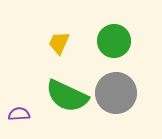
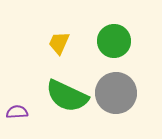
purple semicircle: moved 2 px left, 2 px up
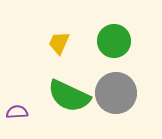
green semicircle: moved 2 px right
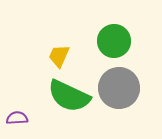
yellow trapezoid: moved 13 px down
gray circle: moved 3 px right, 5 px up
purple semicircle: moved 6 px down
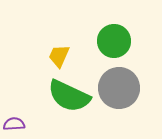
purple semicircle: moved 3 px left, 6 px down
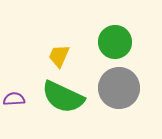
green circle: moved 1 px right, 1 px down
green semicircle: moved 6 px left, 1 px down
purple semicircle: moved 25 px up
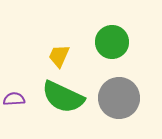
green circle: moved 3 px left
gray circle: moved 10 px down
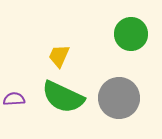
green circle: moved 19 px right, 8 px up
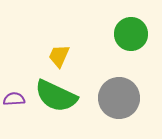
green semicircle: moved 7 px left, 1 px up
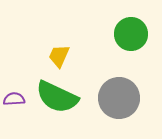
green semicircle: moved 1 px right, 1 px down
